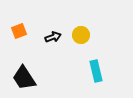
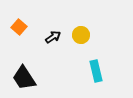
orange square: moved 4 px up; rotated 28 degrees counterclockwise
black arrow: rotated 14 degrees counterclockwise
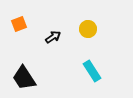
orange square: moved 3 px up; rotated 28 degrees clockwise
yellow circle: moved 7 px right, 6 px up
cyan rectangle: moved 4 px left; rotated 20 degrees counterclockwise
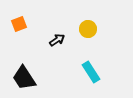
black arrow: moved 4 px right, 3 px down
cyan rectangle: moved 1 px left, 1 px down
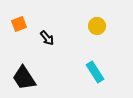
yellow circle: moved 9 px right, 3 px up
black arrow: moved 10 px left, 2 px up; rotated 84 degrees clockwise
cyan rectangle: moved 4 px right
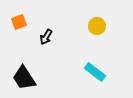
orange square: moved 2 px up
black arrow: moved 1 px left, 1 px up; rotated 70 degrees clockwise
cyan rectangle: rotated 20 degrees counterclockwise
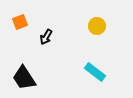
orange square: moved 1 px right
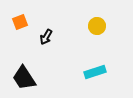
cyan rectangle: rotated 55 degrees counterclockwise
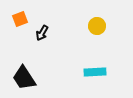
orange square: moved 3 px up
black arrow: moved 4 px left, 4 px up
cyan rectangle: rotated 15 degrees clockwise
